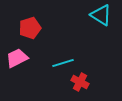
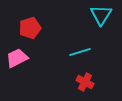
cyan triangle: rotated 30 degrees clockwise
cyan line: moved 17 px right, 11 px up
red cross: moved 5 px right
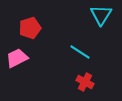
cyan line: rotated 50 degrees clockwise
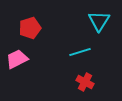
cyan triangle: moved 2 px left, 6 px down
cyan line: rotated 50 degrees counterclockwise
pink trapezoid: moved 1 px down
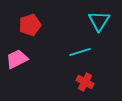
red pentagon: moved 3 px up
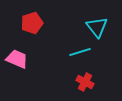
cyan triangle: moved 2 px left, 6 px down; rotated 10 degrees counterclockwise
red pentagon: moved 2 px right, 2 px up
pink trapezoid: rotated 50 degrees clockwise
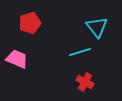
red pentagon: moved 2 px left
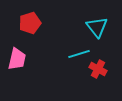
cyan line: moved 1 px left, 2 px down
pink trapezoid: rotated 80 degrees clockwise
red cross: moved 13 px right, 13 px up
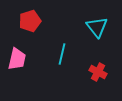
red pentagon: moved 2 px up
cyan line: moved 17 px left; rotated 60 degrees counterclockwise
red cross: moved 3 px down
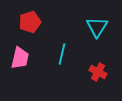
red pentagon: moved 1 px down
cyan triangle: rotated 10 degrees clockwise
pink trapezoid: moved 3 px right, 1 px up
